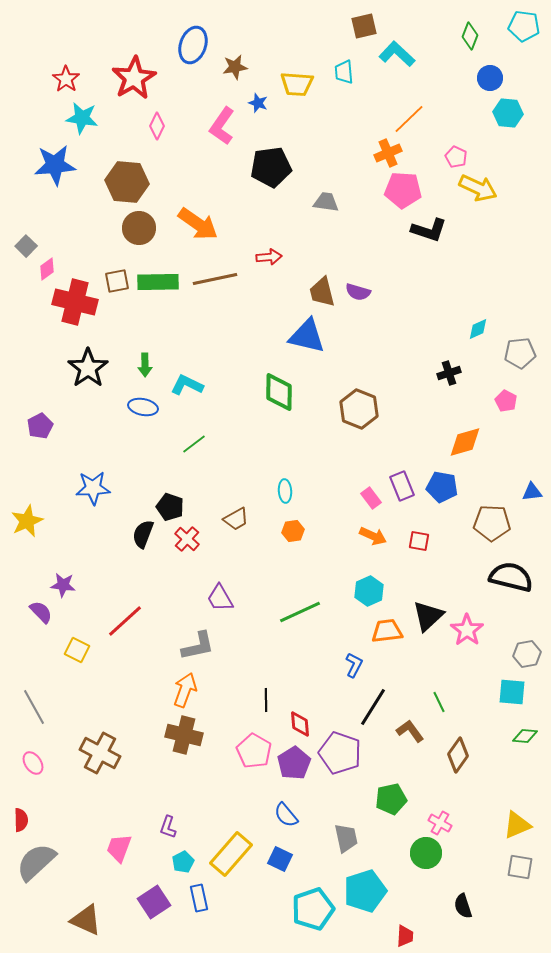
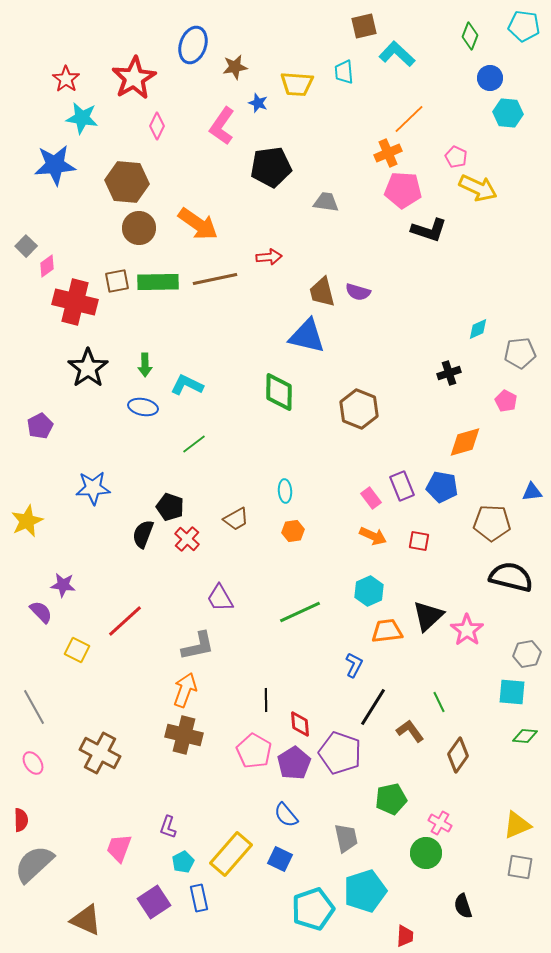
pink diamond at (47, 269): moved 3 px up
gray semicircle at (36, 862): moved 2 px left, 2 px down
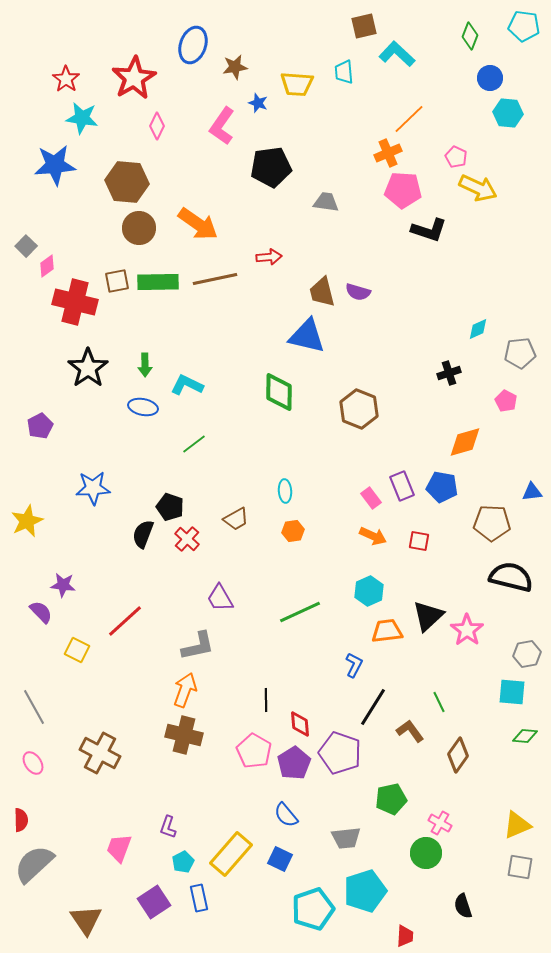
gray trapezoid at (346, 838): rotated 96 degrees clockwise
brown triangle at (86, 920): rotated 32 degrees clockwise
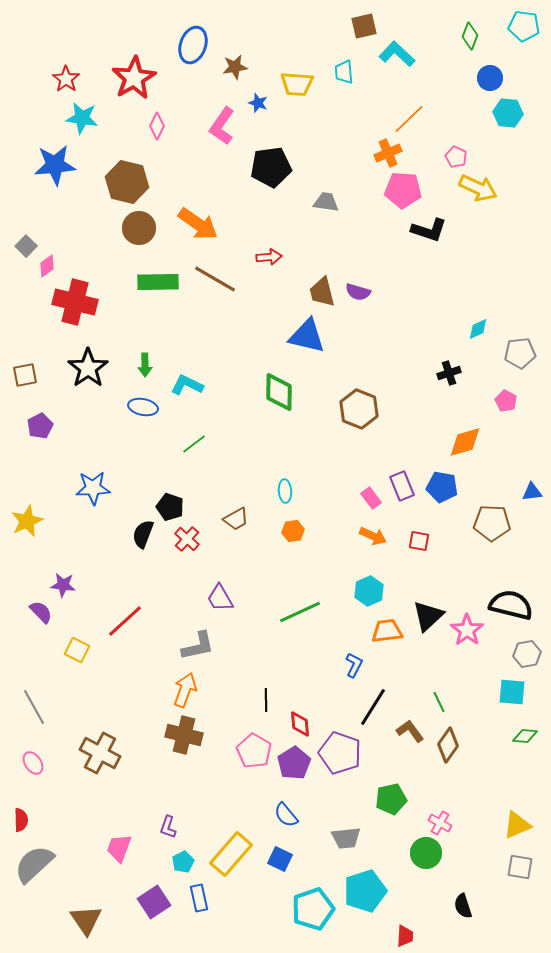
brown hexagon at (127, 182): rotated 9 degrees clockwise
brown line at (215, 279): rotated 42 degrees clockwise
brown square at (117, 281): moved 92 px left, 94 px down
black semicircle at (511, 577): moved 28 px down
brown diamond at (458, 755): moved 10 px left, 10 px up
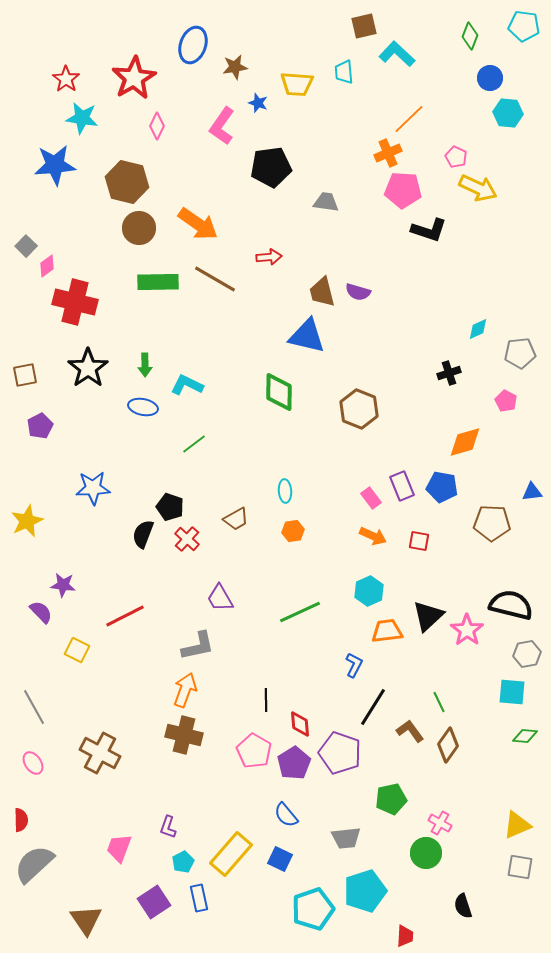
red line at (125, 621): moved 5 px up; rotated 15 degrees clockwise
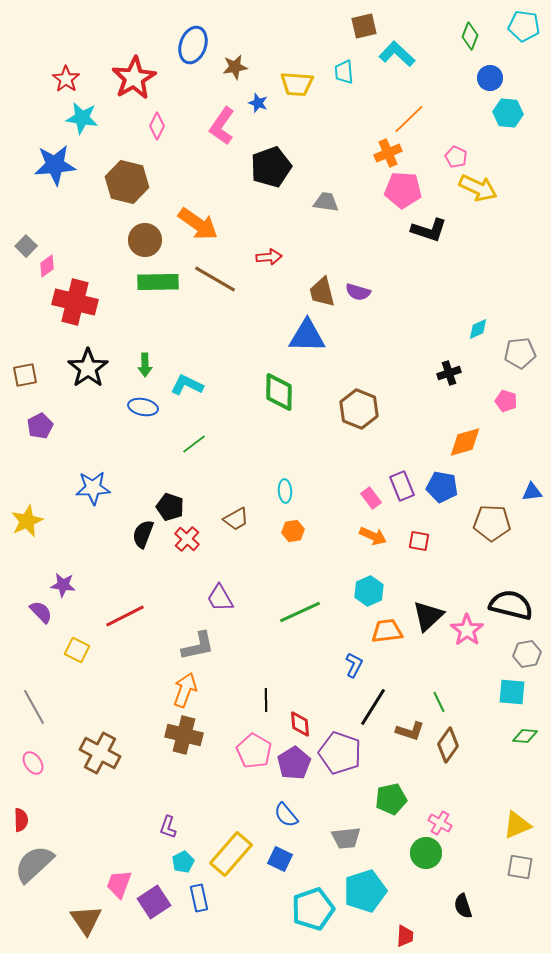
black pentagon at (271, 167): rotated 12 degrees counterclockwise
brown circle at (139, 228): moved 6 px right, 12 px down
blue triangle at (307, 336): rotated 12 degrees counterclockwise
pink pentagon at (506, 401): rotated 10 degrees counterclockwise
brown L-shape at (410, 731): rotated 144 degrees clockwise
pink trapezoid at (119, 848): moved 36 px down
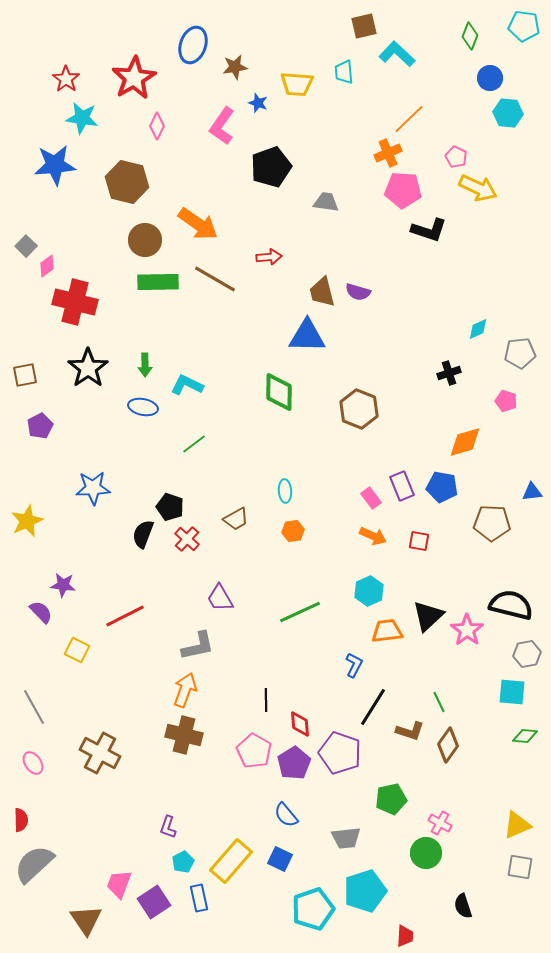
yellow rectangle at (231, 854): moved 7 px down
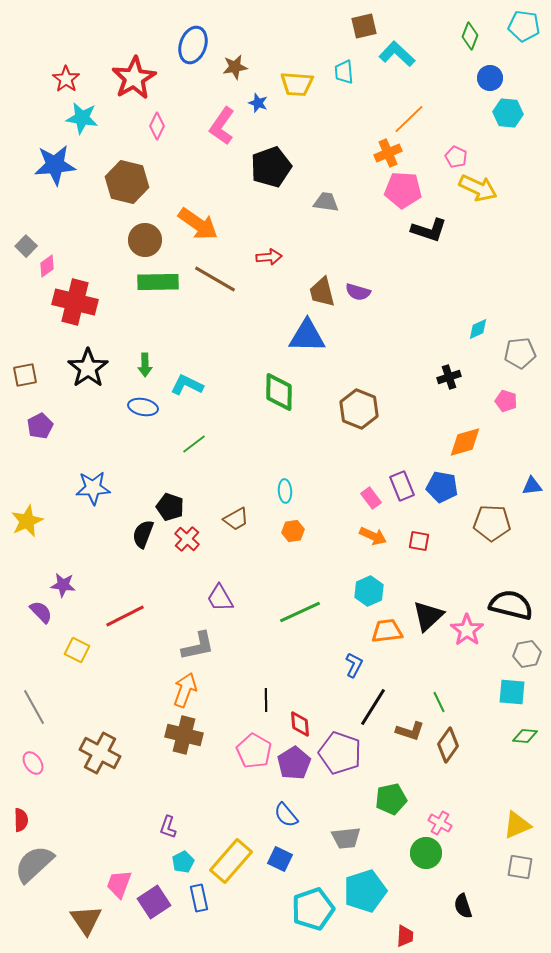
black cross at (449, 373): moved 4 px down
blue triangle at (532, 492): moved 6 px up
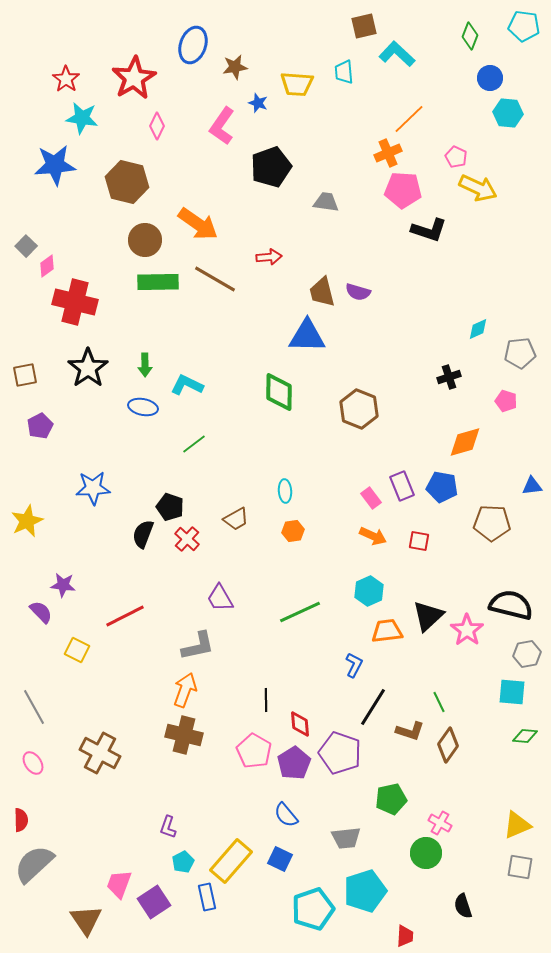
blue rectangle at (199, 898): moved 8 px right, 1 px up
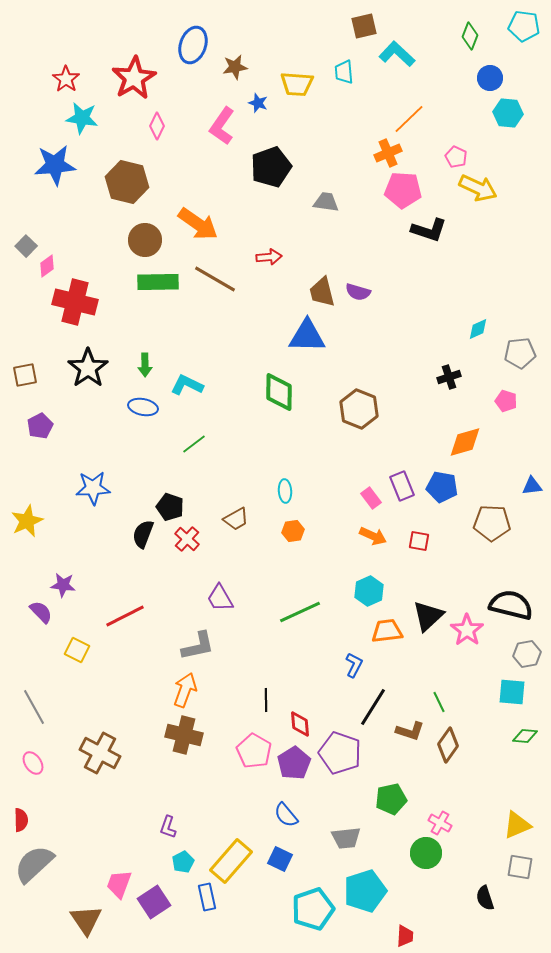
black semicircle at (463, 906): moved 22 px right, 8 px up
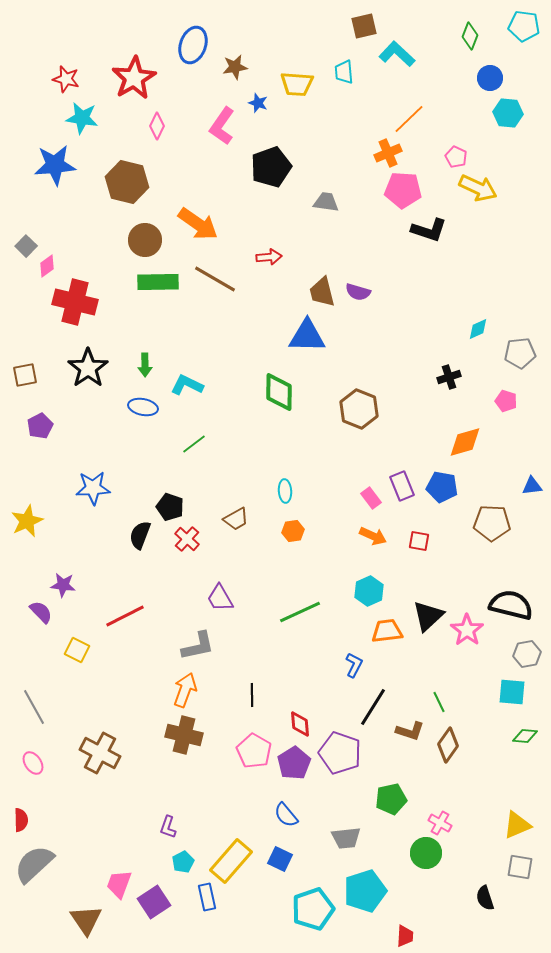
red star at (66, 79): rotated 20 degrees counterclockwise
black semicircle at (143, 534): moved 3 px left, 1 px down
black line at (266, 700): moved 14 px left, 5 px up
